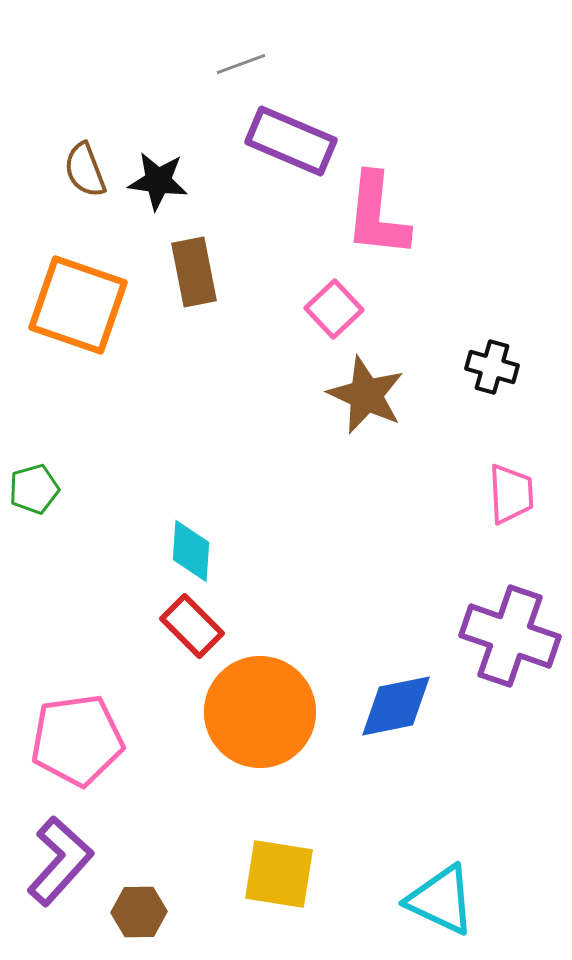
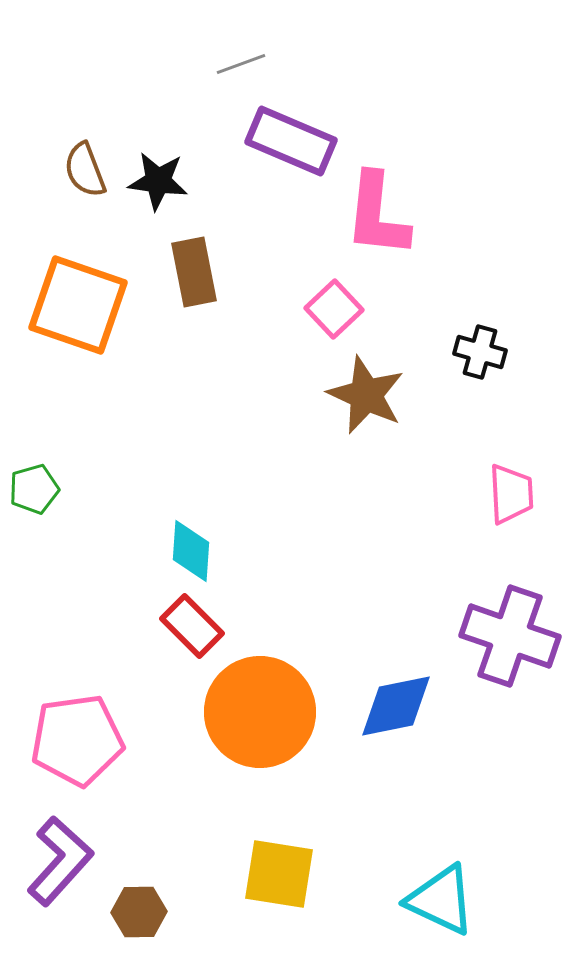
black cross: moved 12 px left, 15 px up
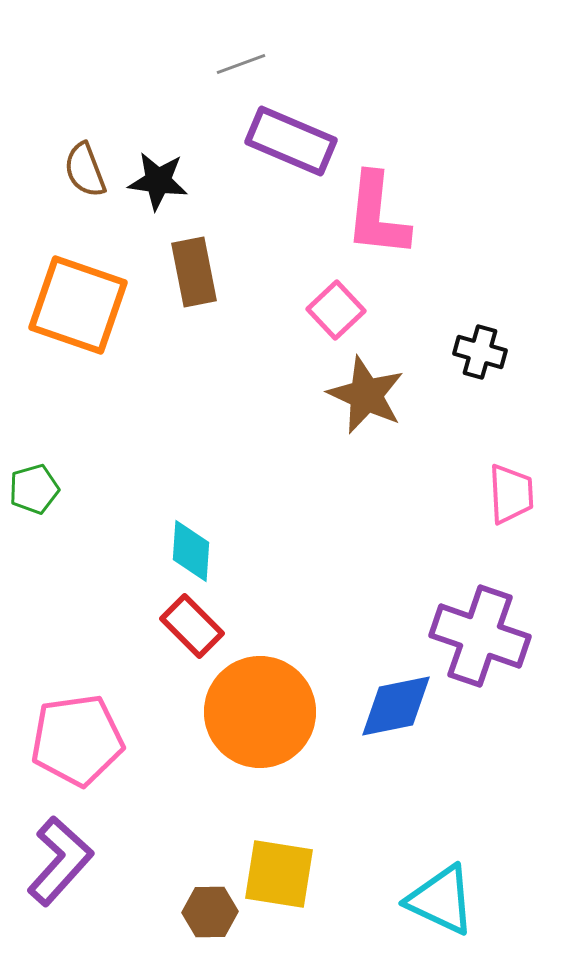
pink square: moved 2 px right, 1 px down
purple cross: moved 30 px left
brown hexagon: moved 71 px right
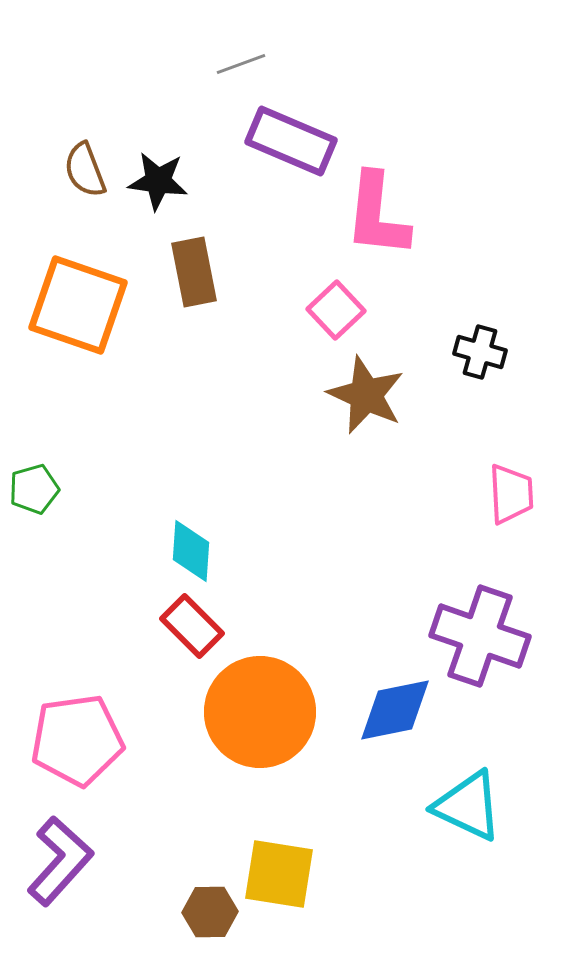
blue diamond: moved 1 px left, 4 px down
cyan triangle: moved 27 px right, 94 px up
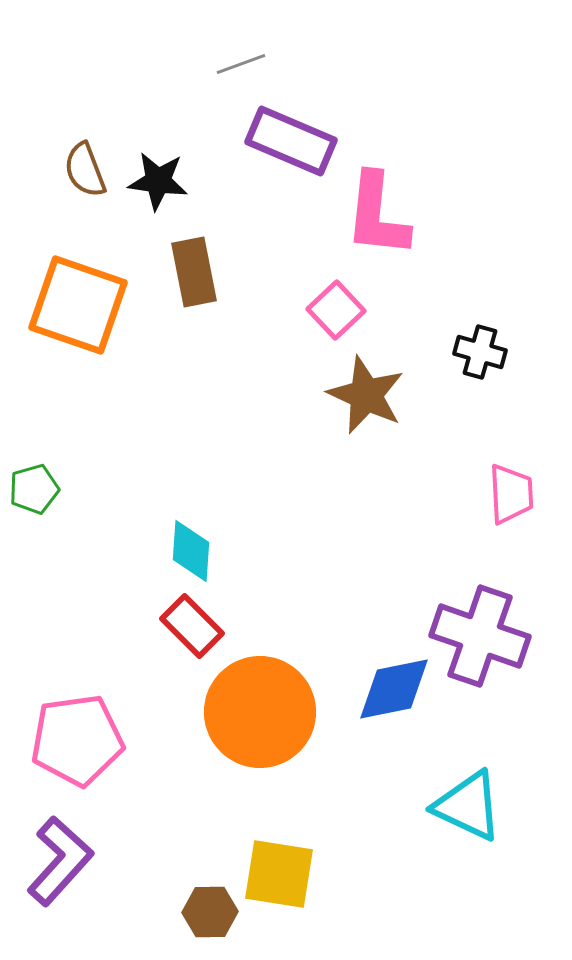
blue diamond: moved 1 px left, 21 px up
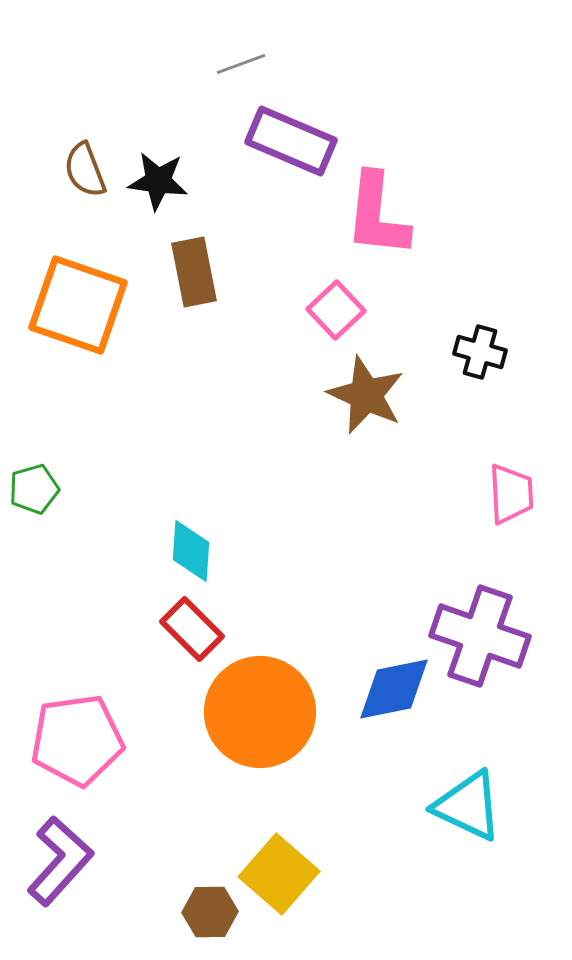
red rectangle: moved 3 px down
yellow square: rotated 32 degrees clockwise
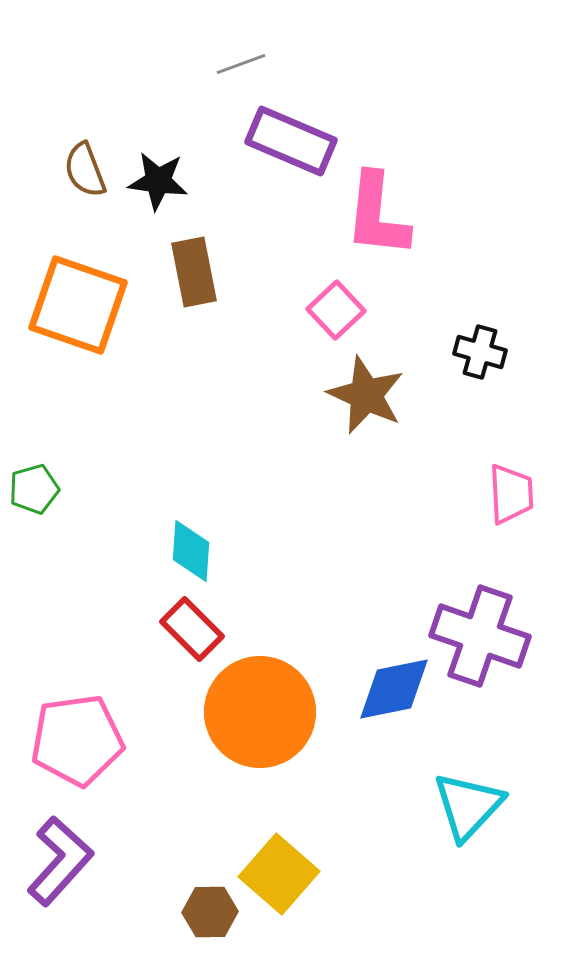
cyan triangle: rotated 48 degrees clockwise
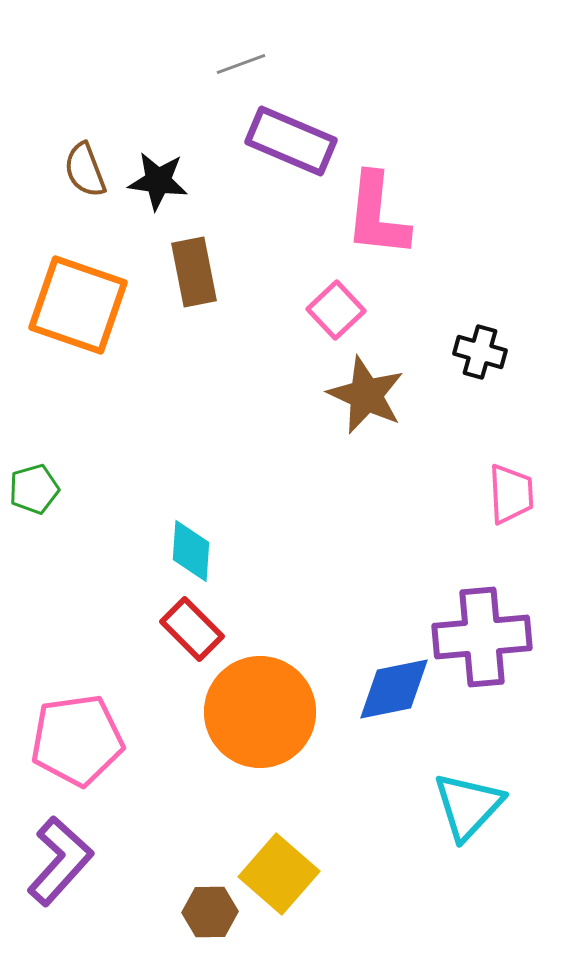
purple cross: moved 2 px right, 1 px down; rotated 24 degrees counterclockwise
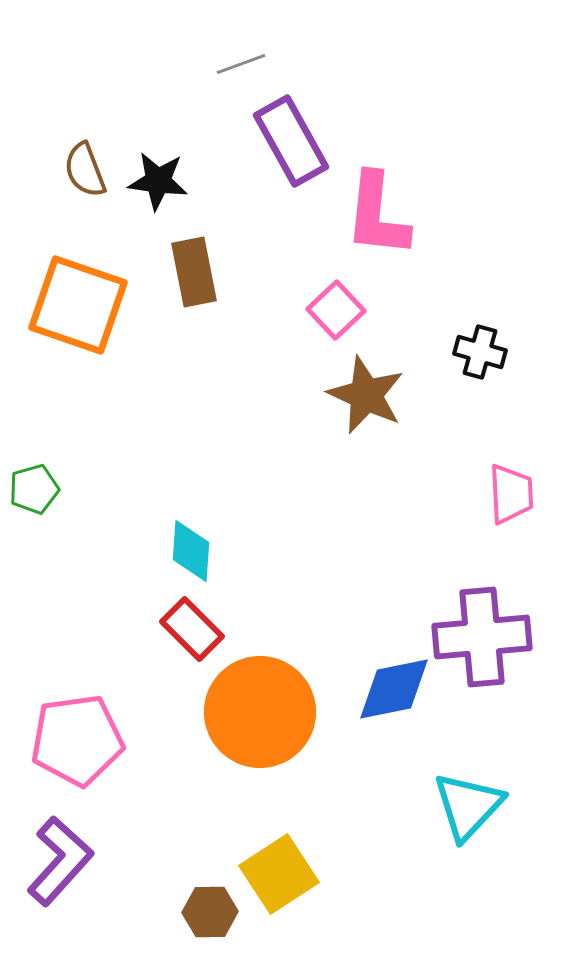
purple rectangle: rotated 38 degrees clockwise
yellow square: rotated 16 degrees clockwise
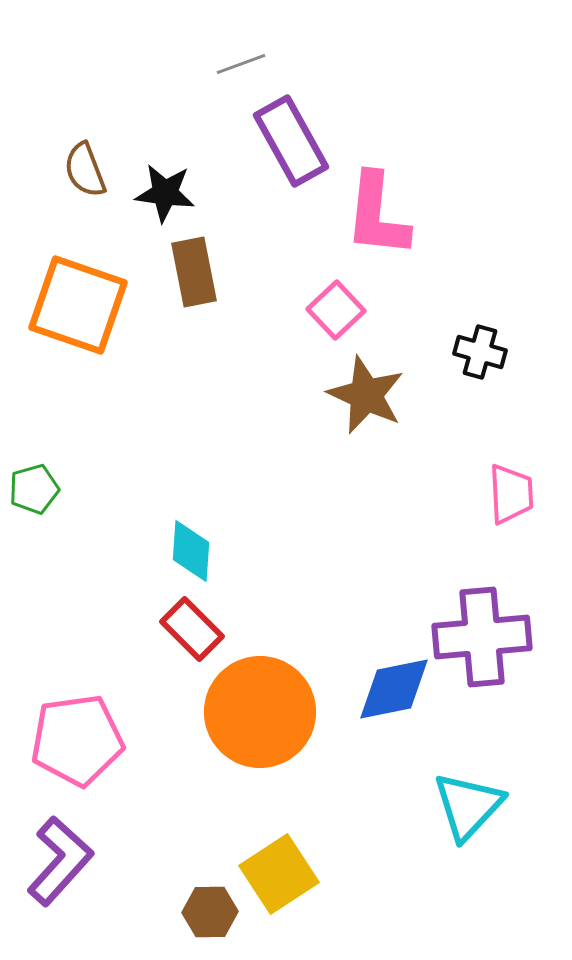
black star: moved 7 px right, 12 px down
